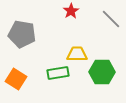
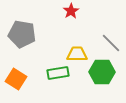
gray line: moved 24 px down
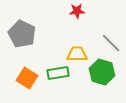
red star: moved 6 px right; rotated 28 degrees clockwise
gray pentagon: rotated 16 degrees clockwise
green hexagon: rotated 15 degrees clockwise
orange square: moved 11 px right, 1 px up
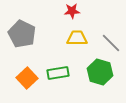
red star: moved 5 px left
yellow trapezoid: moved 16 px up
green hexagon: moved 2 px left
orange square: rotated 15 degrees clockwise
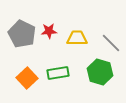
red star: moved 23 px left, 20 px down
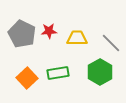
green hexagon: rotated 15 degrees clockwise
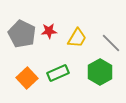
yellow trapezoid: rotated 120 degrees clockwise
green rectangle: rotated 15 degrees counterclockwise
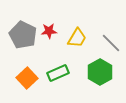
gray pentagon: moved 1 px right, 1 px down
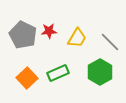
gray line: moved 1 px left, 1 px up
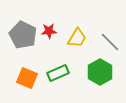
orange square: rotated 25 degrees counterclockwise
